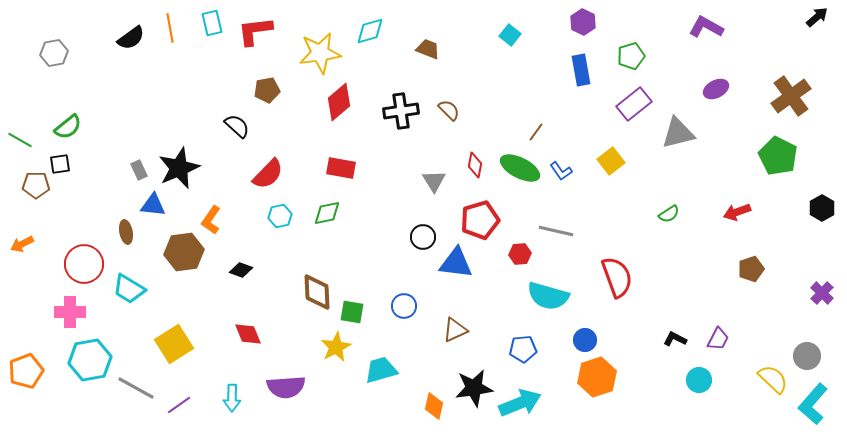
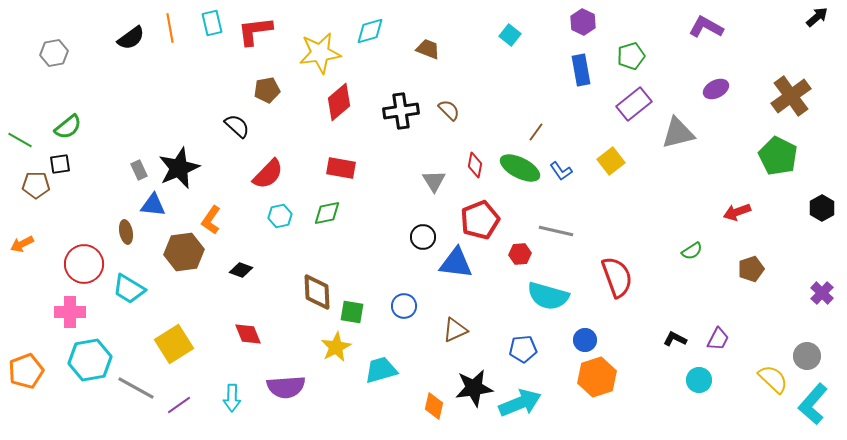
green semicircle at (669, 214): moved 23 px right, 37 px down
red pentagon at (480, 220): rotated 6 degrees counterclockwise
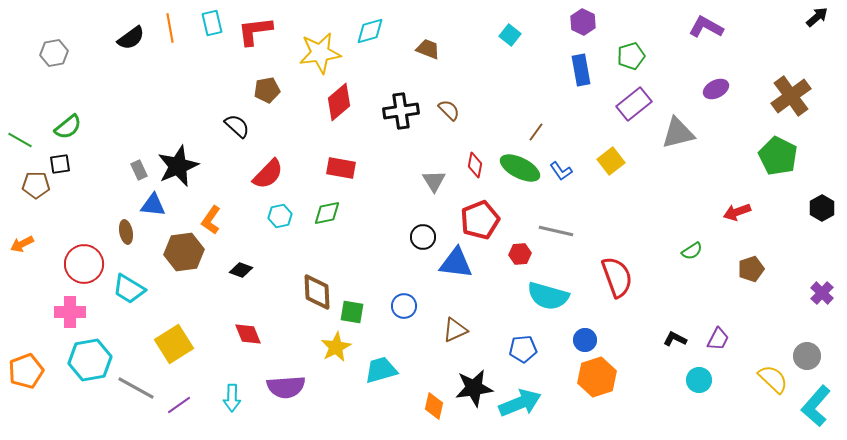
black star at (179, 168): moved 1 px left, 2 px up
cyan L-shape at (813, 404): moved 3 px right, 2 px down
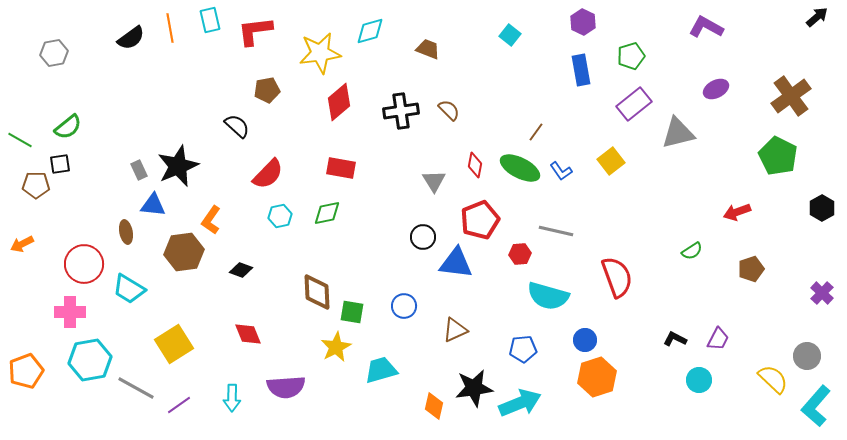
cyan rectangle at (212, 23): moved 2 px left, 3 px up
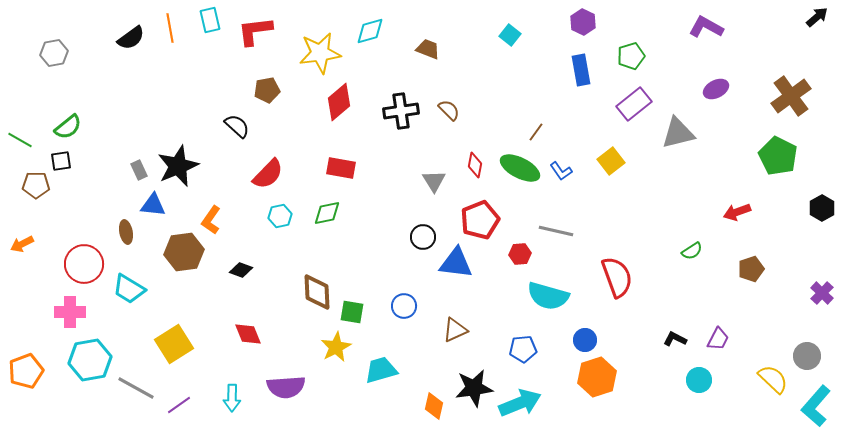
black square at (60, 164): moved 1 px right, 3 px up
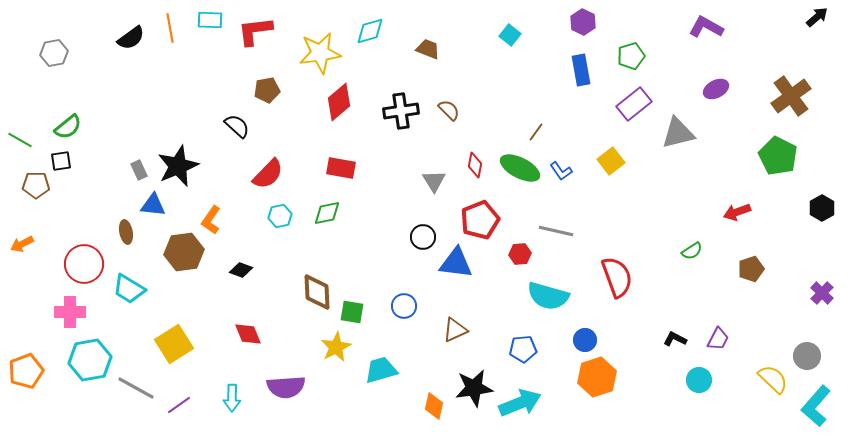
cyan rectangle at (210, 20): rotated 75 degrees counterclockwise
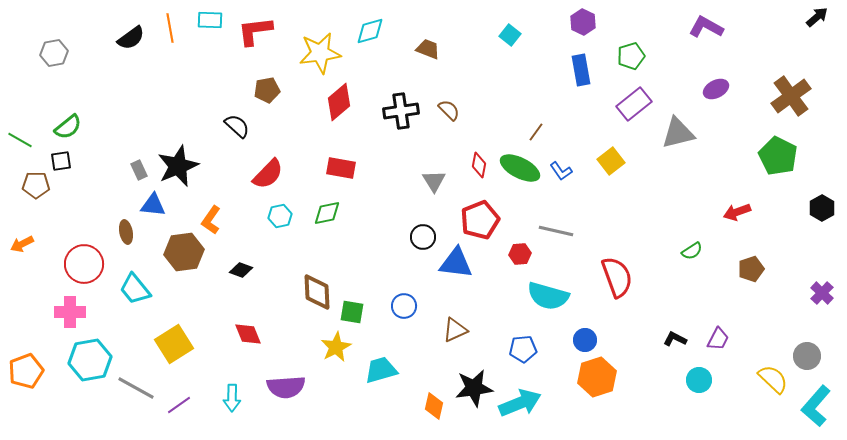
red diamond at (475, 165): moved 4 px right
cyan trapezoid at (129, 289): moved 6 px right; rotated 20 degrees clockwise
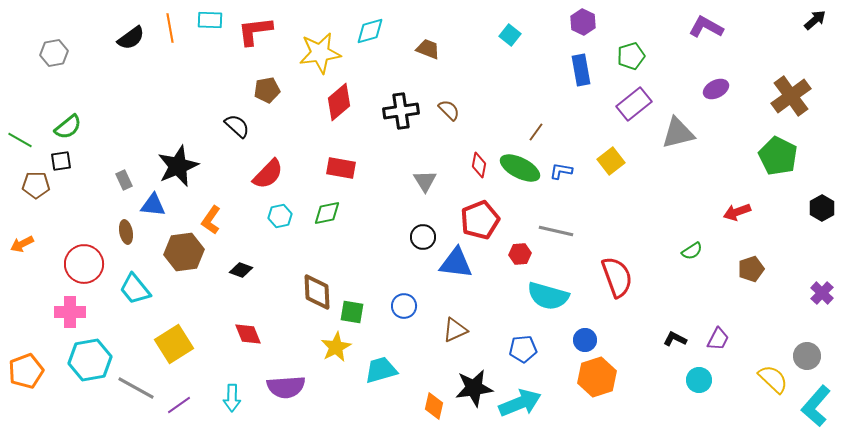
black arrow at (817, 17): moved 2 px left, 3 px down
gray rectangle at (139, 170): moved 15 px left, 10 px down
blue L-shape at (561, 171): rotated 135 degrees clockwise
gray triangle at (434, 181): moved 9 px left
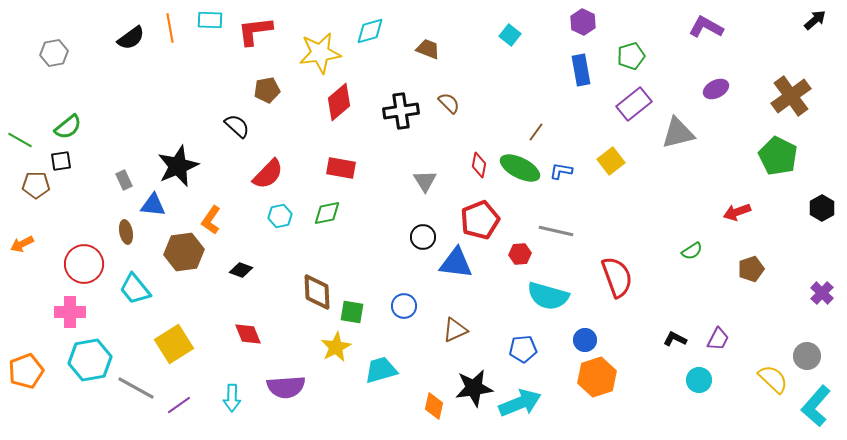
brown semicircle at (449, 110): moved 7 px up
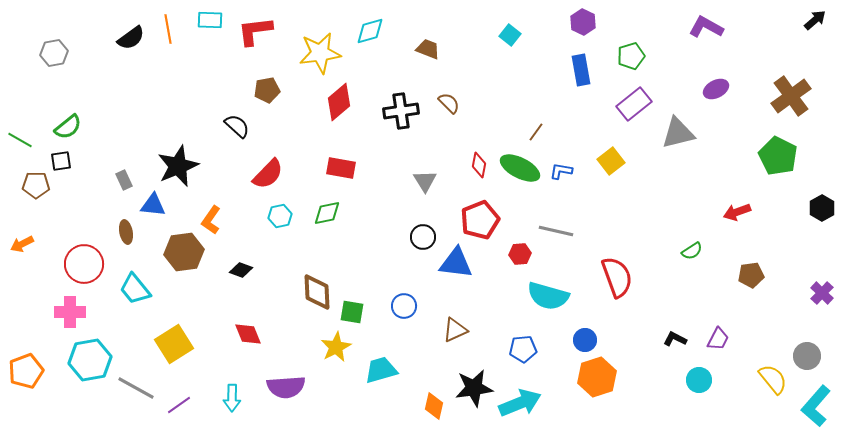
orange line at (170, 28): moved 2 px left, 1 px down
brown pentagon at (751, 269): moved 6 px down; rotated 10 degrees clockwise
yellow semicircle at (773, 379): rotated 8 degrees clockwise
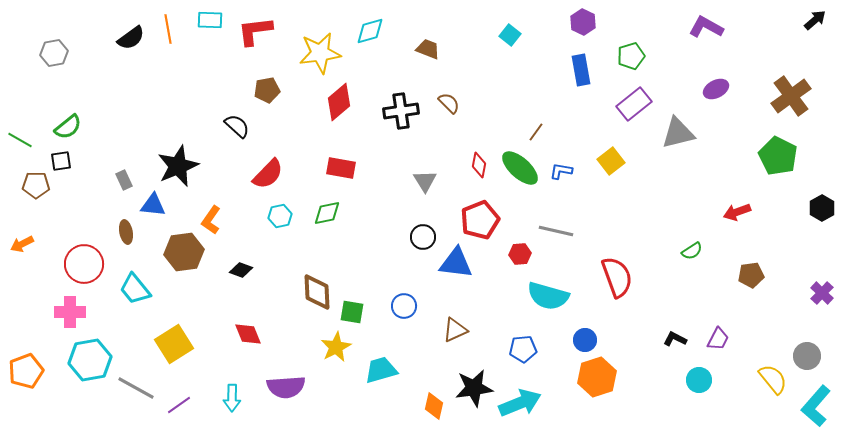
green ellipse at (520, 168): rotated 15 degrees clockwise
